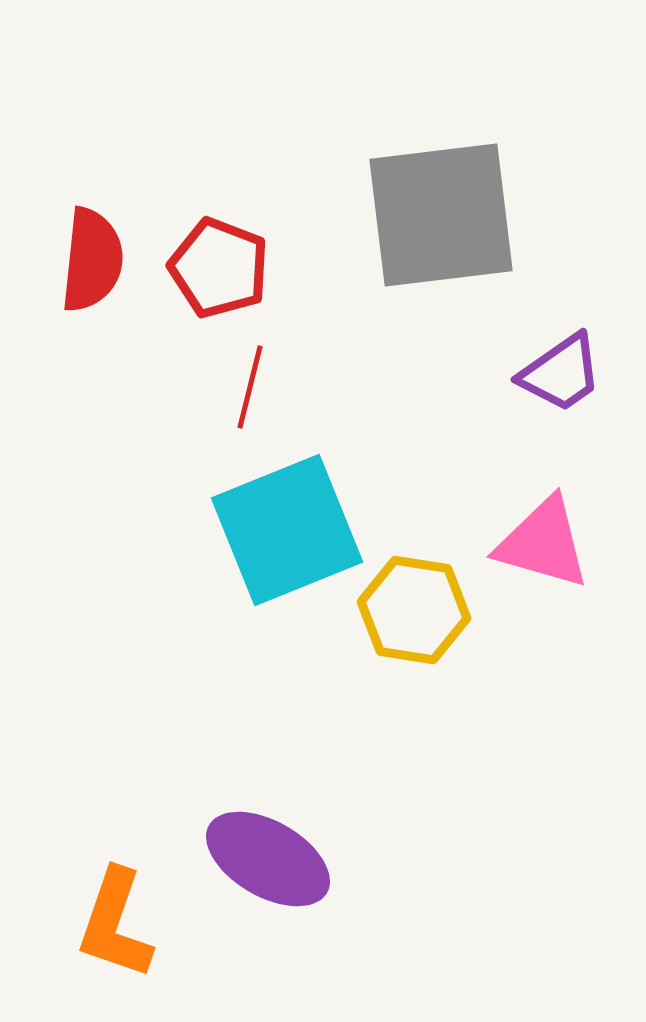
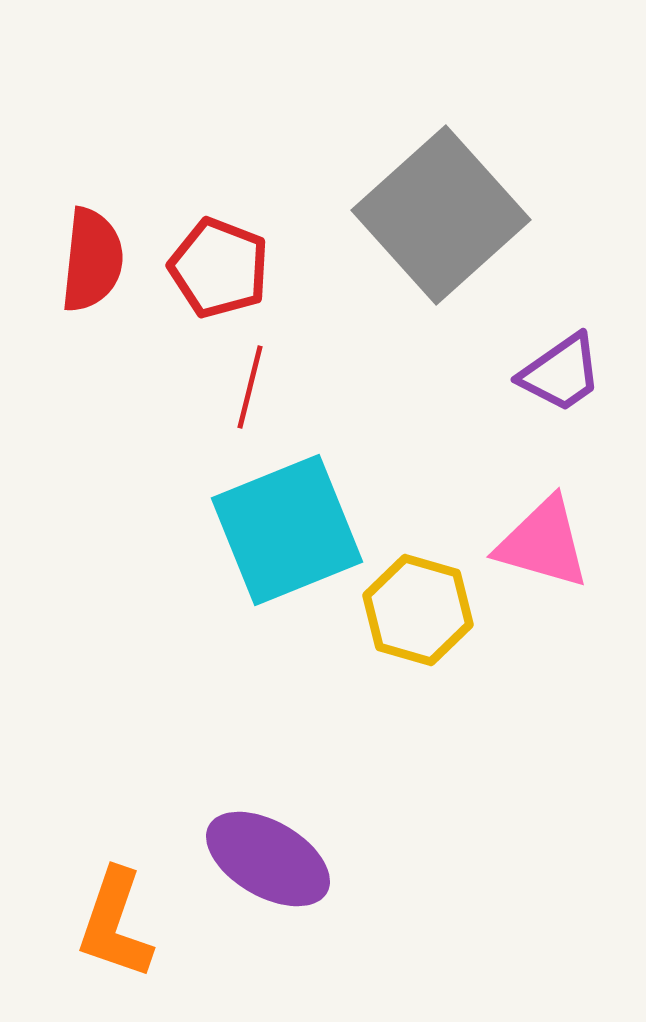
gray square: rotated 35 degrees counterclockwise
yellow hexagon: moved 4 px right; rotated 7 degrees clockwise
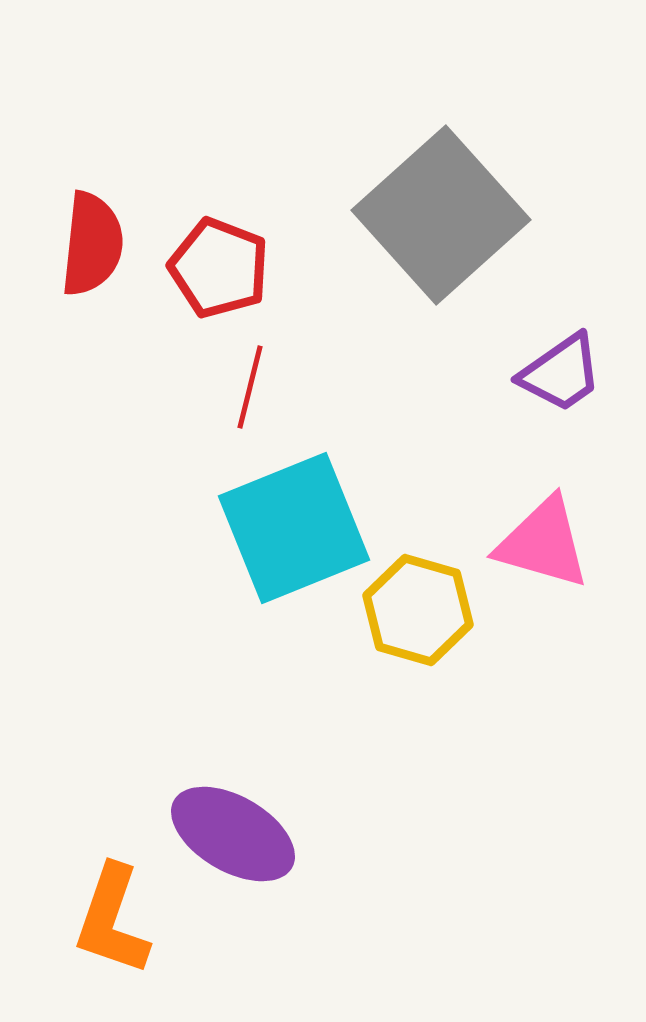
red semicircle: moved 16 px up
cyan square: moved 7 px right, 2 px up
purple ellipse: moved 35 px left, 25 px up
orange L-shape: moved 3 px left, 4 px up
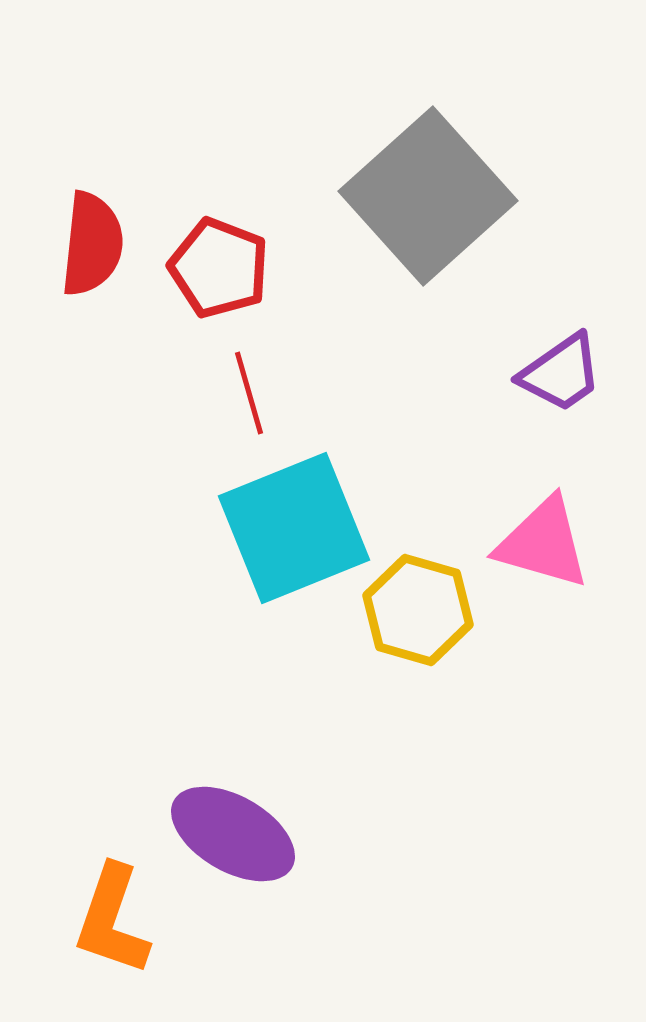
gray square: moved 13 px left, 19 px up
red line: moved 1 px left, 6 px down; rotated 30 degrees counterclockwise
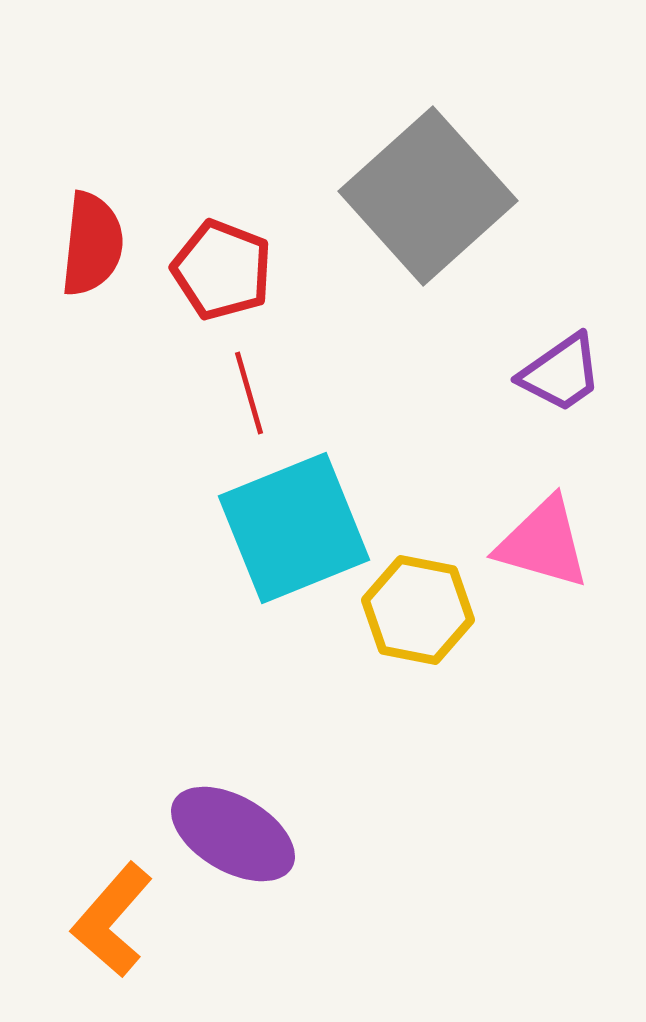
red pentagon: moved 3 px right, 2 px down
yellow hexagon: rotated 5 degrees counterclockwise
orange L-shape: rotated 22 degrees clockwise
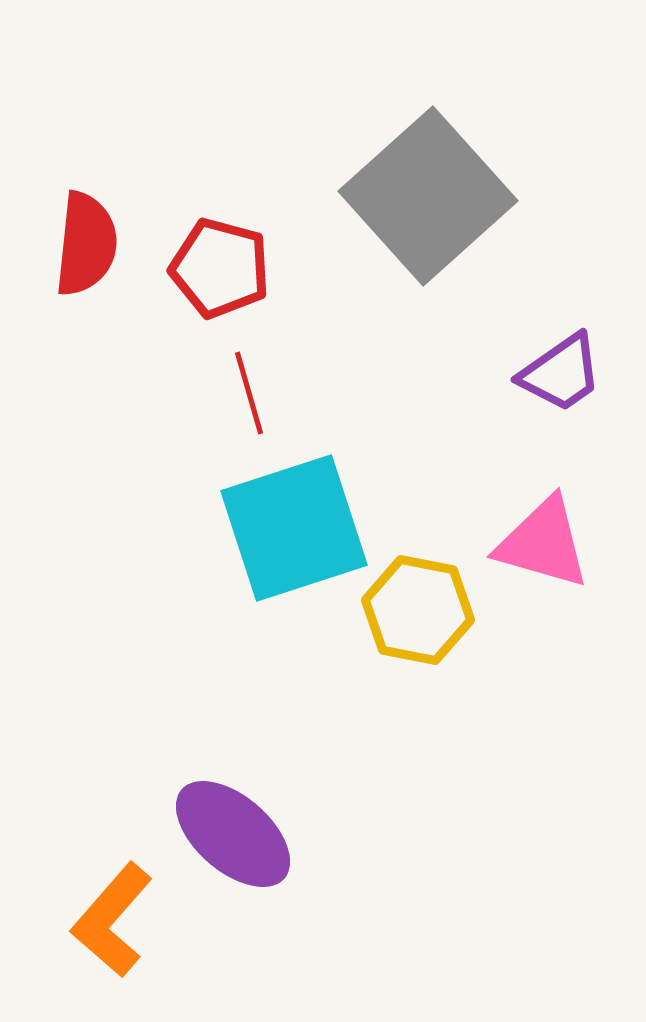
red semicircle: moved 6 px left
red pentagon: moved 2 px left, 2 px up; rotated 6 degrees counterclockwise
cyan square: rotated 4 degrees clockwise
purple ellipse: rotated 11 degrees clockwise
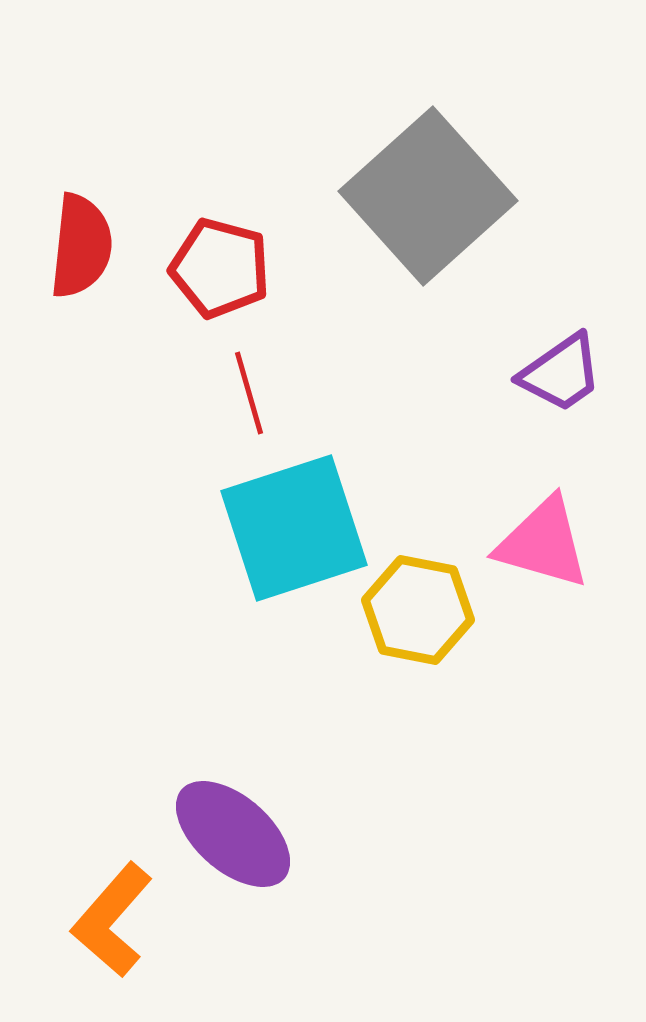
red semicircle: moved 5 px left, 2 px down
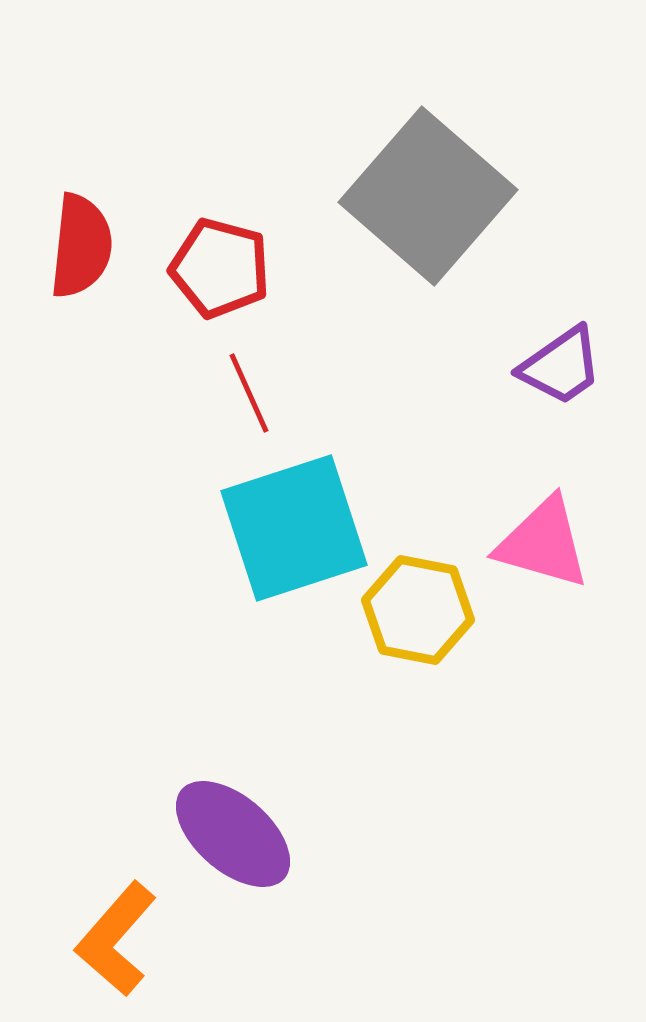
gray square: rotated 7 degrees counterclockwise
purple trapezoid: moved 7 px up
red line: rotated 8 degrees counterclockwise
orange L-shape: moved 4 px right, 19 px down
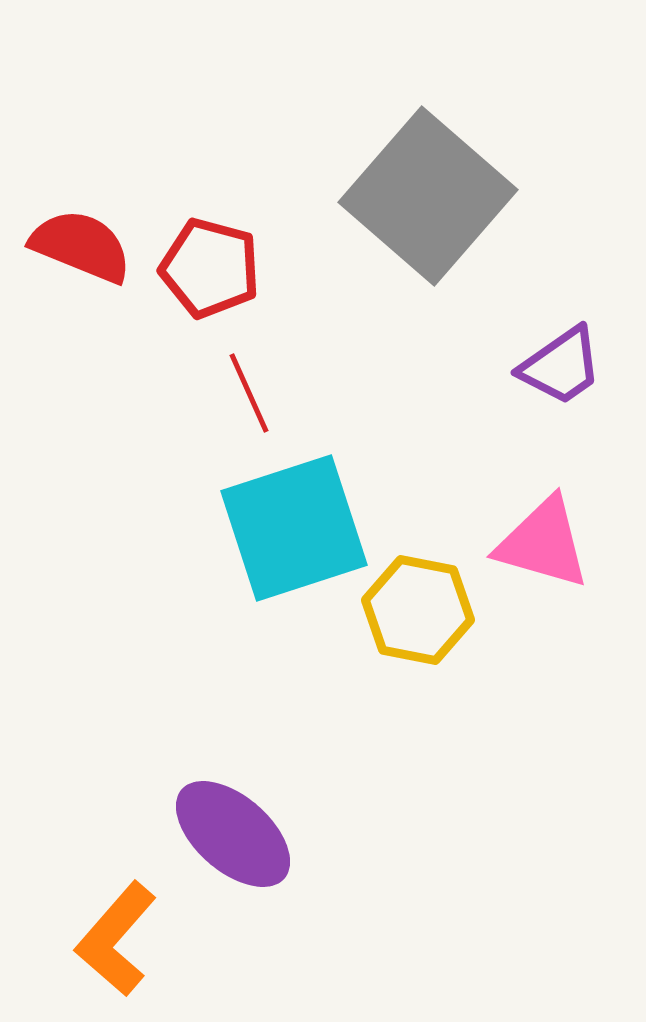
red semicircle: rotated 74 degrees counterclockwise
red pentagon: moved 10 px left
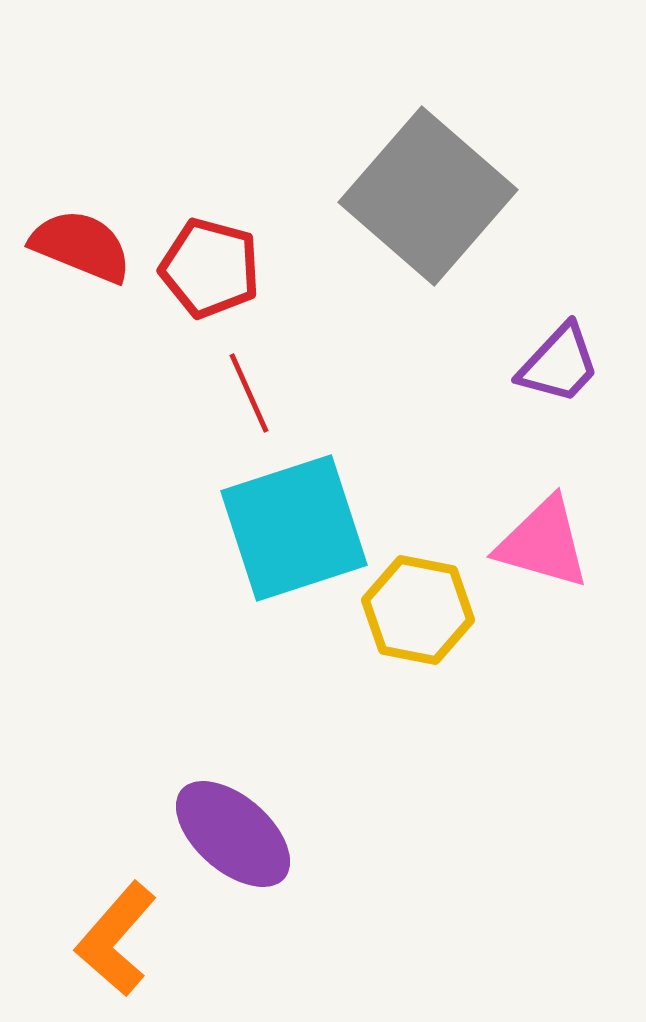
purple trapezoid: moved 2 px left, 2 px up; rotated 12 degrees counterclockwise
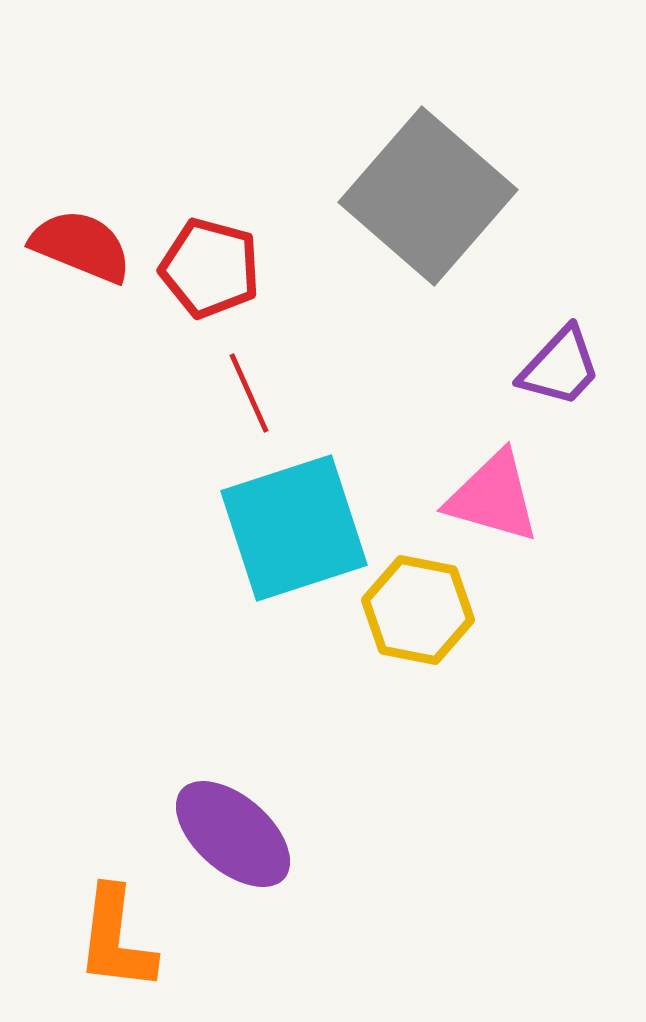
purple trapezoid: moved 1 px right, 3 px down
pink triangle: moved 50 px left, 46 px up
orange L-shape: rotated 34 degrees counterclockwise
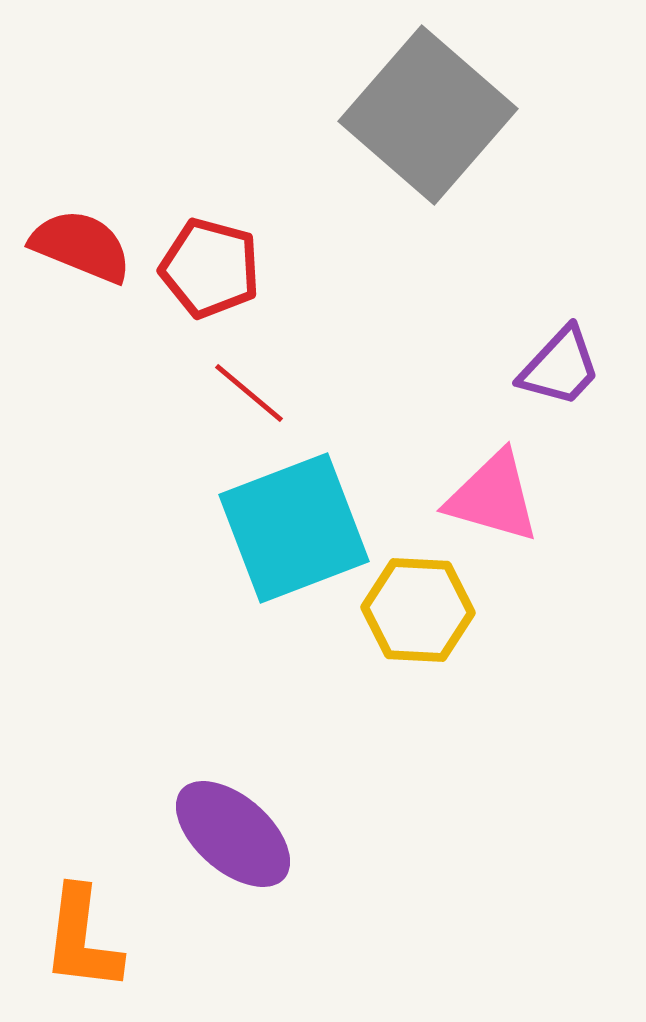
gray square: moved 81 px up
red line: rotated 26 degrees counterclockwise
cyan square: rotated 3 degrees counterclockwise
yellow hexagon: rotated 8 degrees counterclockwise
orange L-shape: moved 34 px left
